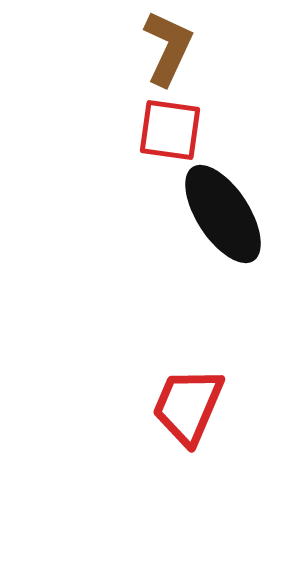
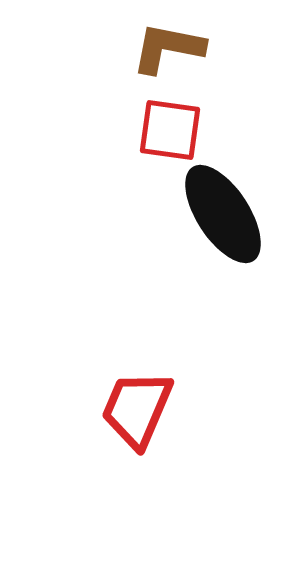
brown L-shape: rotated 104 degrees counterclockwise
red trapezoid: moved 51 px left, 3 px down
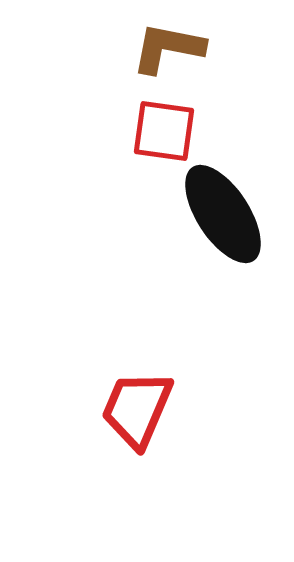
red square: moved 6 px left, 1 px down
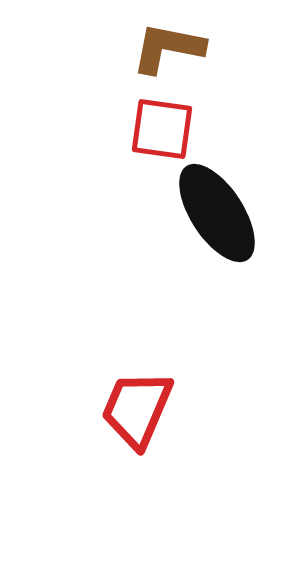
red square: moved 2 px left, 2 px up
black ellipse: moved 6 px left, 1 px up
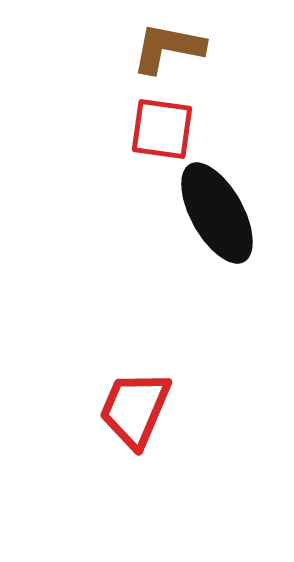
black ellipse: rotated 4 degrees clockwise
red trapezoid: moved 2 px left
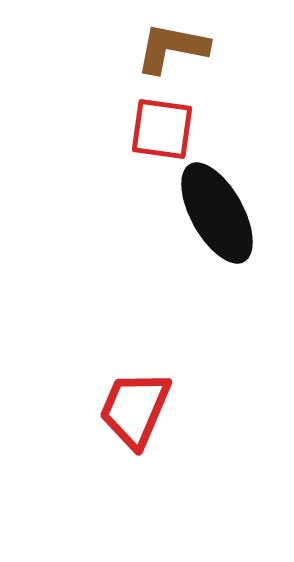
brown L-shape: moved 4 px right
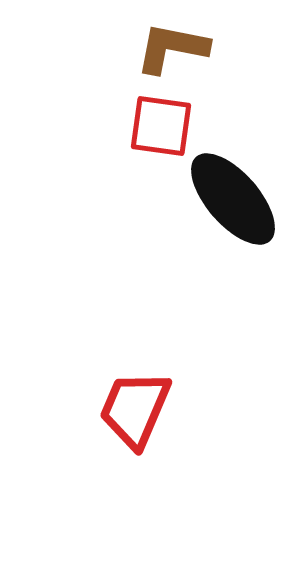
red square: moved 1 px left, 3 px up
black ellipse: moved 16 px right, 14 px up; rotated 12 degrees counterclockwise
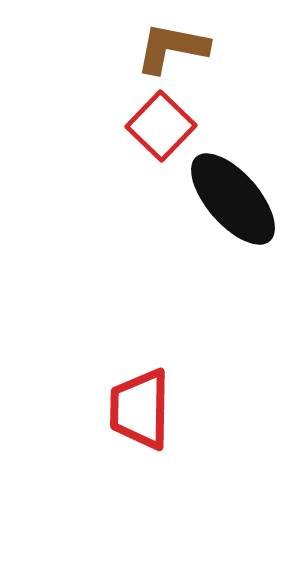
red square: rotated 36 degrees clockwise
red trapezoid: moved 5 px right; rotated 22 degrees counterclockwise
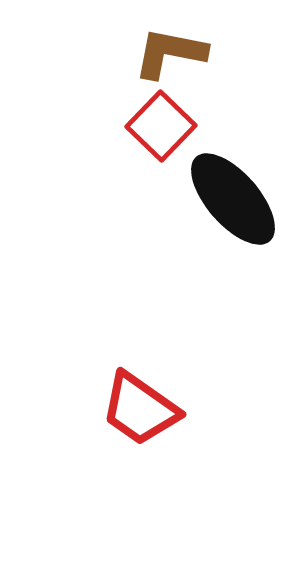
brown L-shape: moved 2 px left, 5 px down
red trapezoid: rotated 56 degrees counterclockwise
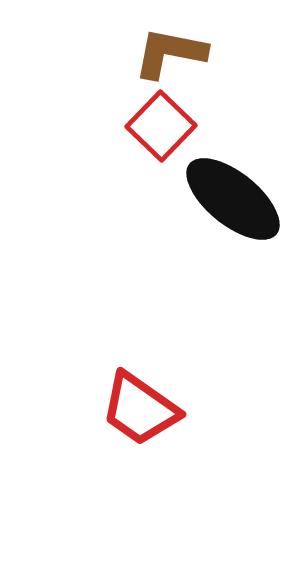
black ellipse: rotated 10 degrees counterclockwise
